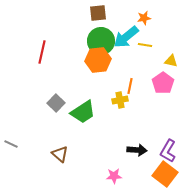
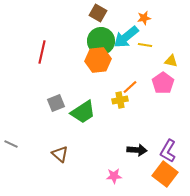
brown square: rotated 36 degrees clockwise
orange line: moved 1 px down; rotated 35 degrees clockwise
gray square: rotated 24 degrees clockwise
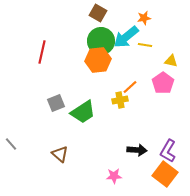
gray line: rotated 24 degrees clockwise
